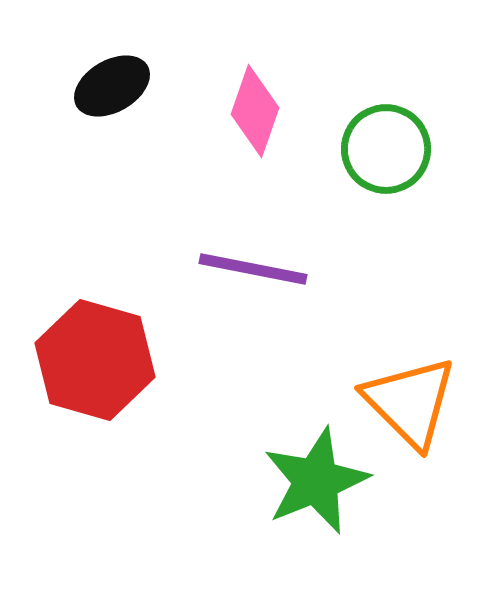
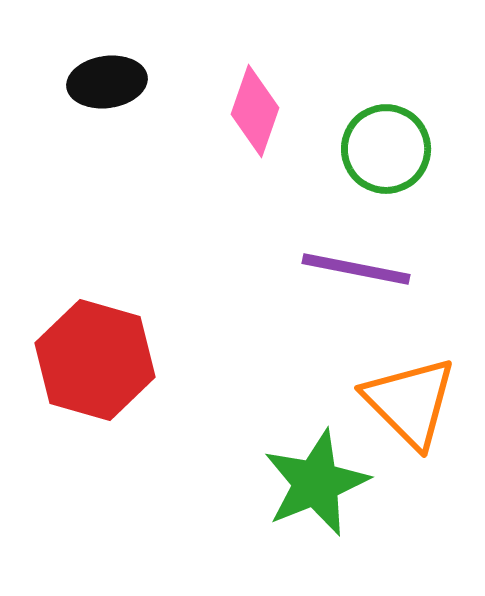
black ellipse: moved 5 px left, 4 px up; rotated 22 degrees clockwise
purple line: moved 103 px right
green star: moved 2 px down
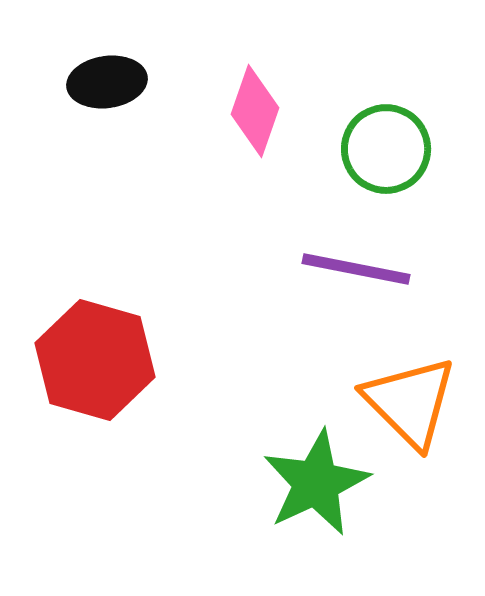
green star: rotated 3 degrees counterclockwise
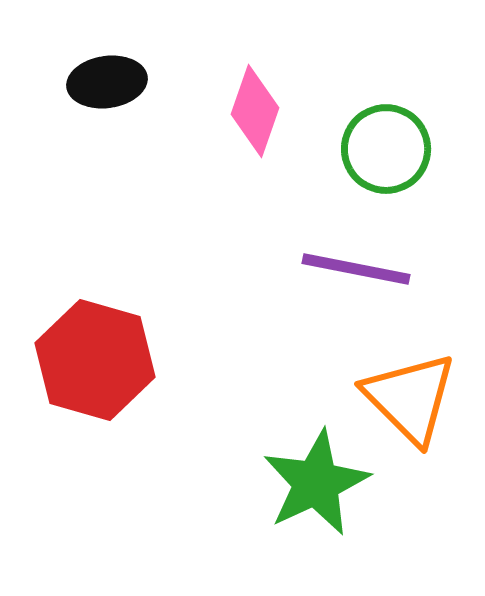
orange triangle: moved 4 px up
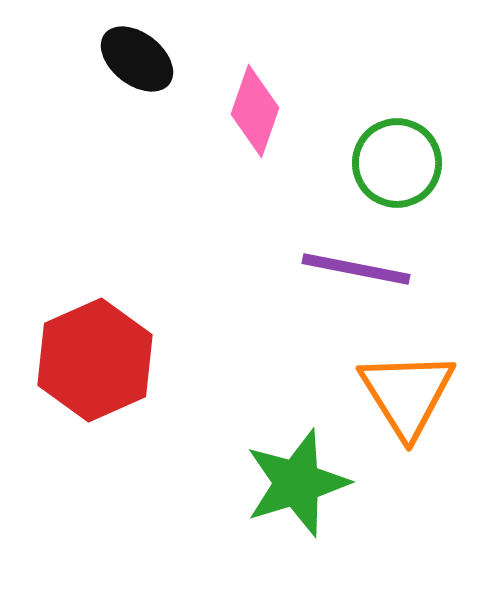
black ellipse: moved 30 px right, 23 px up; rotated 46 degrees clockwise
green circle: moved 11 px right, 14 px down
red hexagon: rotated 20 degrees clockwise
orange triangle: moved 3 px left, 4 px up; rotated 13 degrees clockwise
green star: moved 19 px left; rotated 8 degrees clockwise
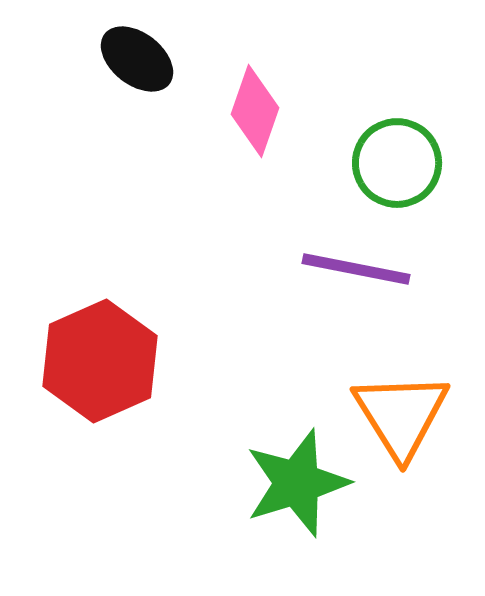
red hexagon: moved 5 px right, 1 px down
orange triangle: moved 6 px left, 21 px down
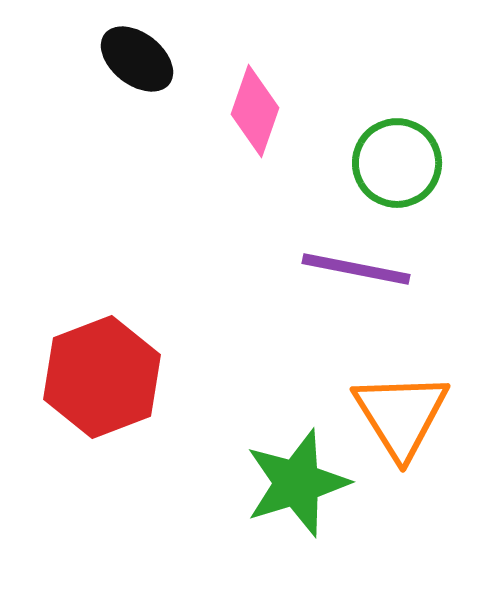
red hexagon: moved 2 px right, 16 px down; rotated 3 degrees clockwise
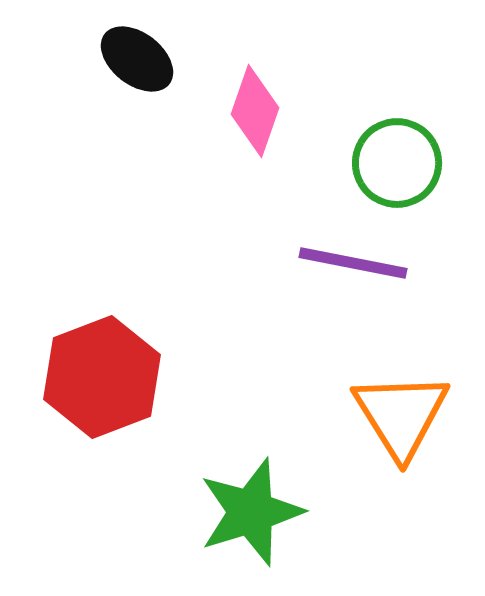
purple line: moved 3 px left, 6 px up
green star: moved 46 px left, 29 px down
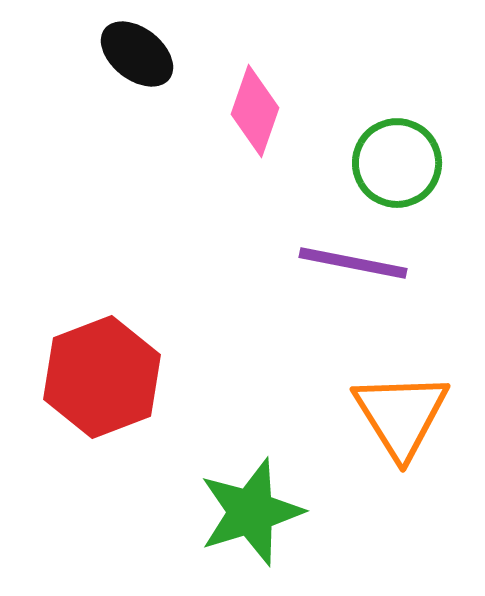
black ellipse: moved 5 px up
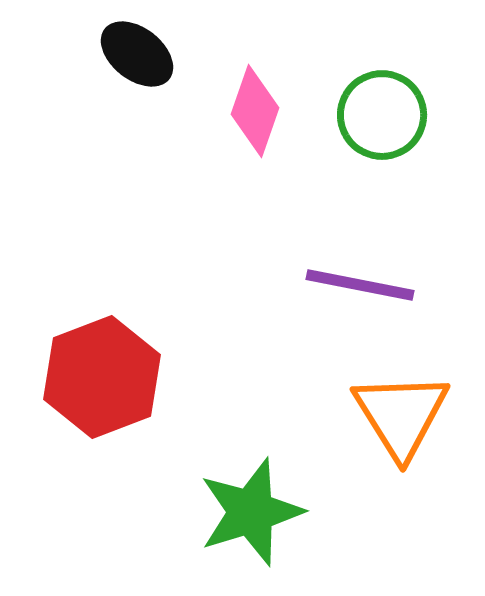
green circle: moved 15 px left, 48 px up
purple line: moved 7 px right, 22 px down
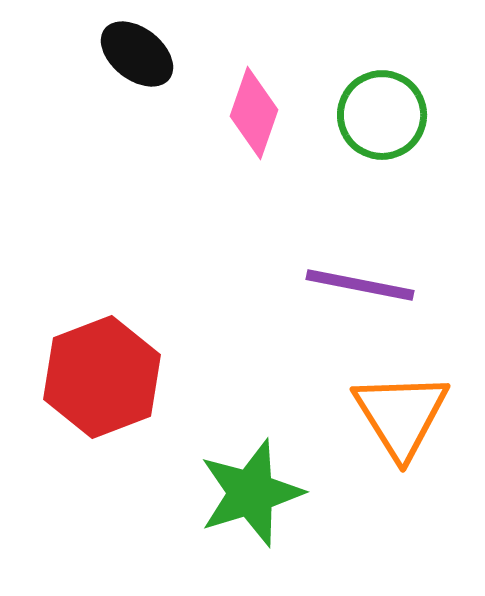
pink diamond: moved 1 px left, 2 px down
green star: moved 19 px up
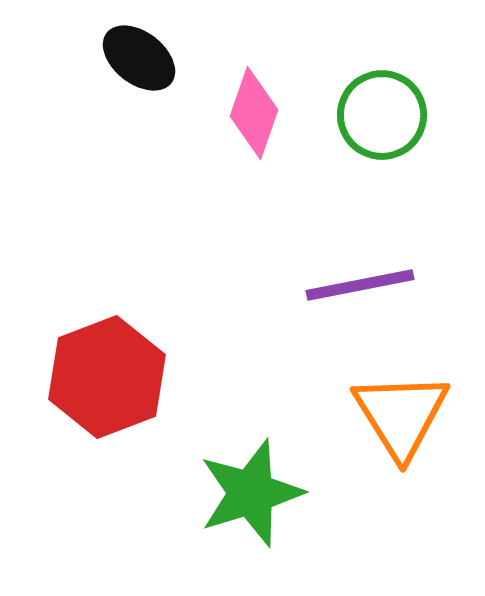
black ellipse: moved 2 px right, 4 px down
purple line: rotated 22 degrees counterclockwise
red hexagon: moved 5 px right
